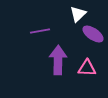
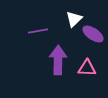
white triangle: moved 4 px left, 5 px down
purple line: moved 2 px left
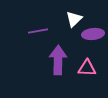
purple ellipse: rotated 40 degrees counterclockwise
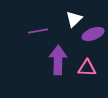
purple ellipse: rotated 15 degrees counterclockwise
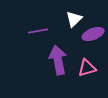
purple arrow: rotated 12 degrees counterclockwise
pink triangle: rotated 18 degrees counterclockwise
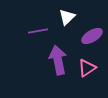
white triangle: moved 7 px left, 2 px up
purple ellipse: moved 1 px left, 2 px down; rotated 10 degrees counterclockwise
pink triangle: rotated 18 degrees counterclockwise
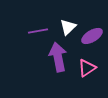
white triangle: moved 1 px right, 10 px down
purple arrow: moved 3 px up
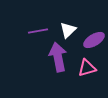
white triangle: moved 3 px down
purple ellipse: moved 2 px right, 4 px down
pink triangle: rotated 18 degrees clockwise
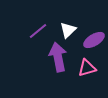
purple line: rotated 30 degrees counterclockwise
